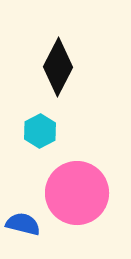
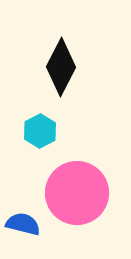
black diamond: moved 3 px right
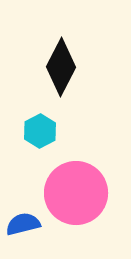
pink circle: moved 1 px left
blue semicircle: rotated 28 degrees counterclockwise
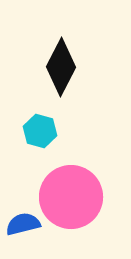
cyan hexagon: rotated 16 degrees counterclockwise
pink circle: moved 5 px left, 4 px down
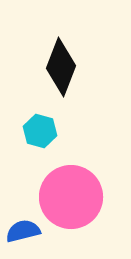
black diamond: rotated 6 degrees counterclockwise
blue semicircle: moved 7 px down
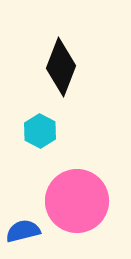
cyan hexagon: rotated 12 degrees clockwise
pink circle: moved 6 px right, 4 px down
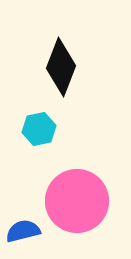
cyan hexagon: moved 1 px left, 2 px up; rotated 20 degrees clockwise
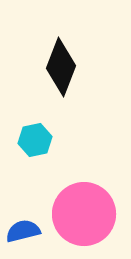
cyan hexagon: moved 4 px left, 11 px down
pink circle: moved 7 px right, 13 px down
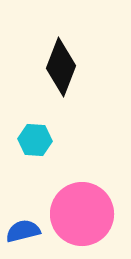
cyan hexagon: rotated 16 degrees clockwise
pink circle: moved 2 px left
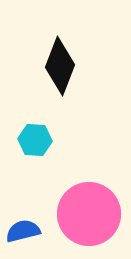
black diamond: moved 1 px left, 1 px up
pink circle: moved 7 px right
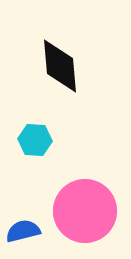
black diamond: rotated 26 degrees counterclockwise
pink circle: moved 4 px left, 3 px up
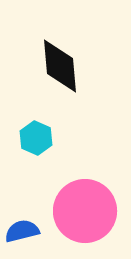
cyan hexagon: moved 1 px right, 2 px up; rotated 20 degrees clockwise
blue semicircle: moved 1 px left
